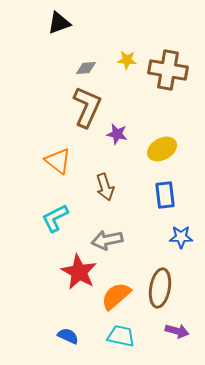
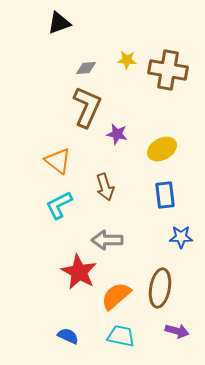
cyan L-shape: moved 4 px right, 13 px up
gray arrow: rotated 12 degrees clockwise
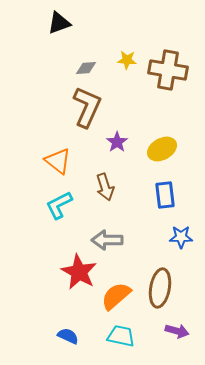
purple star: moved 8 px down; rotated 25 degrees clockwise
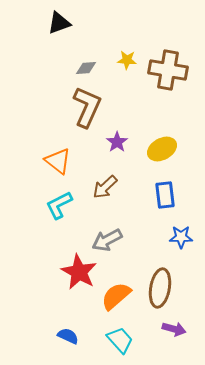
brown arrow: rotated 64 degrees clockwise
gray arrow: rotated 28 degrees counterclockwise
purple arrow: moved 3 px left, 2 px up
cyan trapezoid: moved 1 px left, 4 px down; rotated 36 degrees clockwise
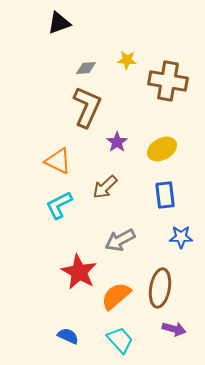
brown cross: moved 11 px down
orange triangle: rotated 12 degrees counterclockwise
gray arrow: moved 13 px right
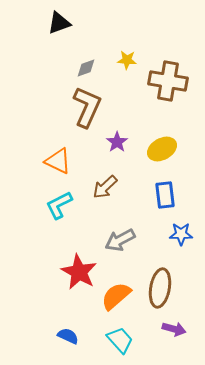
gray diamond: rotated 15 degrees counterclockwise
blue star: moved 3 px up
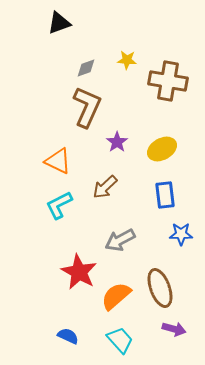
brown ellipse: rotated 30 degrees counterclockwise
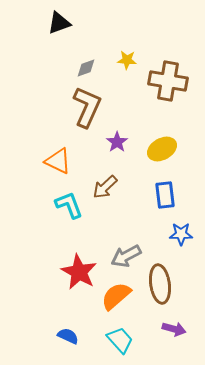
cyan L-shape: moved 10 px right; rotated 96 degrees clockwise
gray arrow: moved 6 px right, 16 px down
brown ellipse: moved 4 px up; rotated 12 degrees clockwise
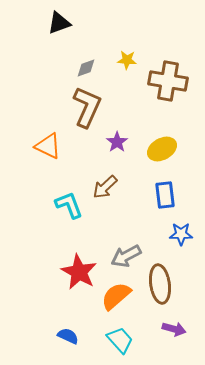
orange triangle: moved 10 px left, 15 px up
